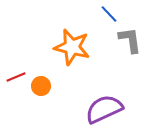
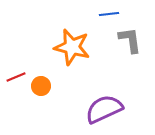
blue line: rotated 54 degrees counterclockwise
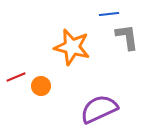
gray L-shape: moved 3 px left, 3 px up
purple semicircle: moved 5 px left
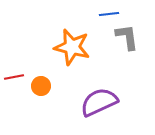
red line: moved 2 px left; rotated 12 degrees clockwise
purple semicircle: moved 7 px up
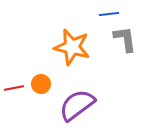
gray L-shape: moved 2 px left, 2 px down
red line: moved 11 px down
orange circle: moved 2 px up
purple semicircle: moved 22 px left, 3 px down; rotated 12 degrees counterclockwise
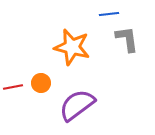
gray L-shape: moved 2 px right
orange circle: moved 1 px up
red line: moved 1 px left, 1 px up
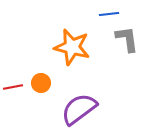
purple semicircle: moved 2 px right, 4 px down
